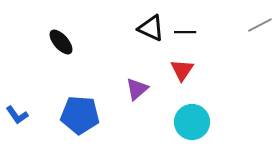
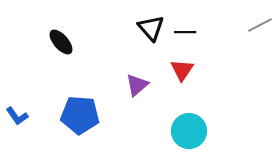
black triangle: rotated 24 degrees clockwise
purple triangle: moved 4 px up
blue L-shape: moved 1 px down
cyan circle: moved 3 px left, 9 px down
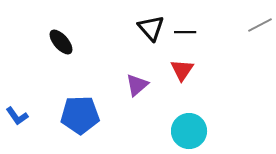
blue pentagon: rotated 6 degrees counterclockwise
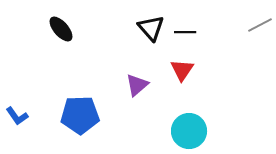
black ellipse: moved 13 px up
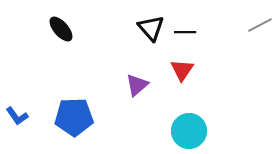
blue pentagon: moved 6 px left, 2 px down
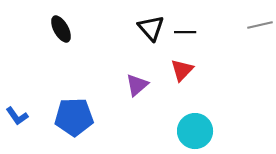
gray line: rotated 15 degrees clockwise
black ellipse: rotated 12 degrees clockwise
red triangle: rotated 10 degrees clockwise
cyan circle: moved 6 px right
